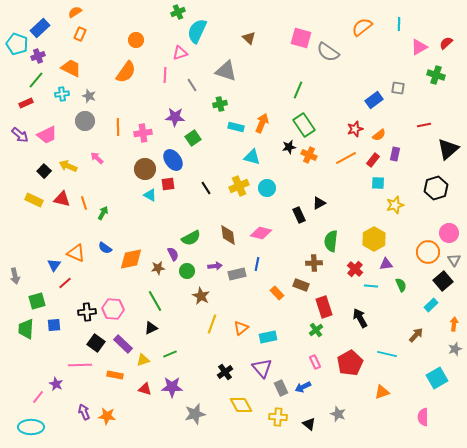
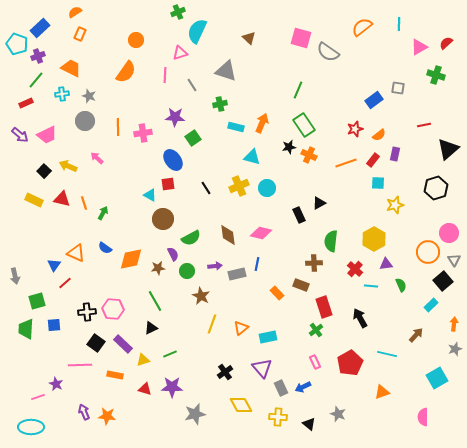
orange line at (346, 158): moved 5 px down; rotated 10 degrees clockwise
brown circle at (145, 169): moved 18 px right, 50 px down
pink line at (38, 397): rotated 32 degrees clockwise
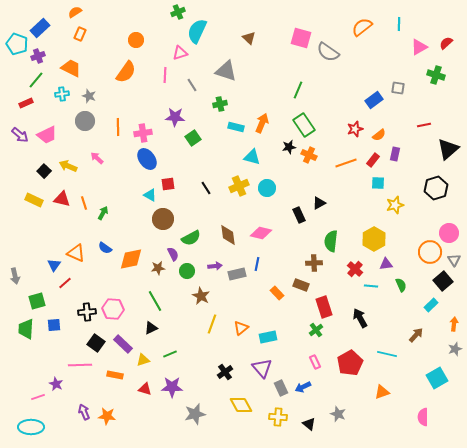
blue ellipse at (173, 160): moved 26 px left, 1 px up
orange circle at (428, 252): moved 2 px right
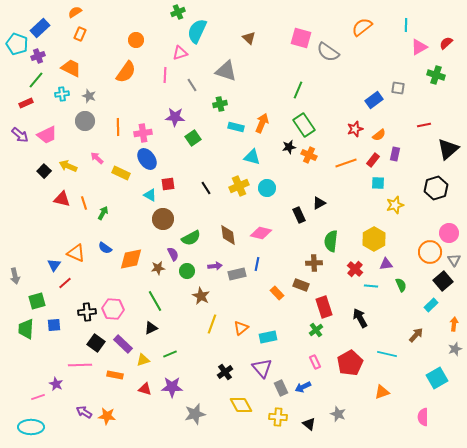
cyan line at (399, 24): moved 7 px right, 1 px down
yellow rectangle at (34, 200): moved 87 px right, 27 px up
purple arrow at (84, 412): rotated 35 degrees counterclockwise
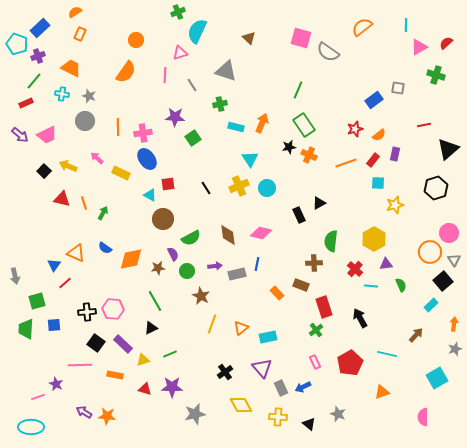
green line at (36, 80): moved 2 px left, 1 px down
cyan cross at (62, 94): rotated 16 degrees clockwise
cyan triangle at (252, 157): moved 2 px left, 2 px down; rotated 42 degrees clockwise
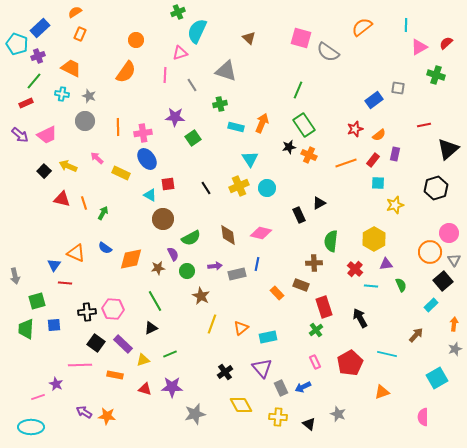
red line at (65, 283): rotated 48 degrees clockwise
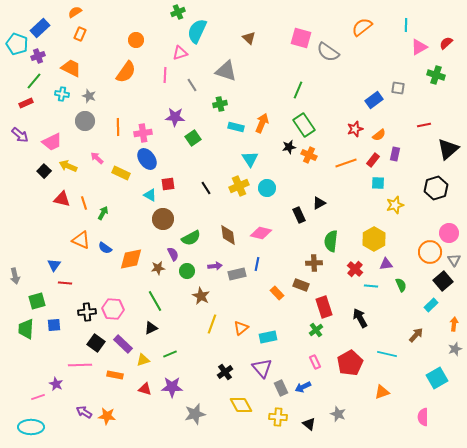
pink trapezoid at (47, 135): moved 5 px right, 7 px down
orange triangle at (76, 253): moved 5 px right, 13 px up
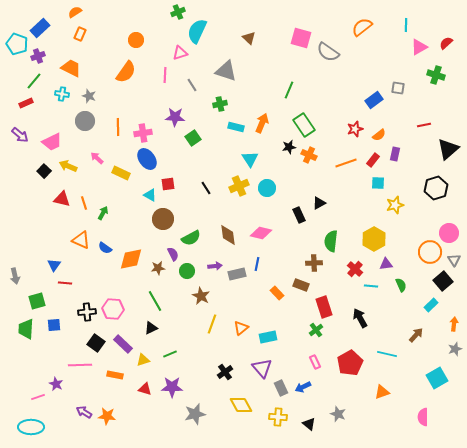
green line at (298, 90): moved 9 px left
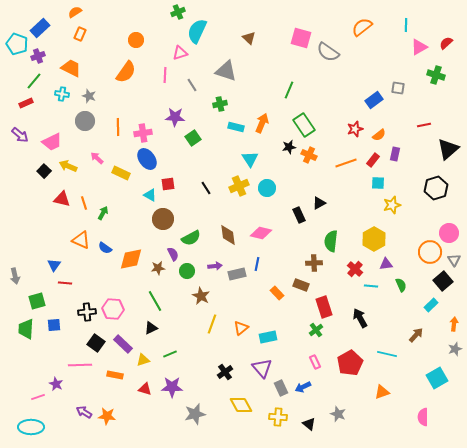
yellow star at (395, 205): moved 3 px left
